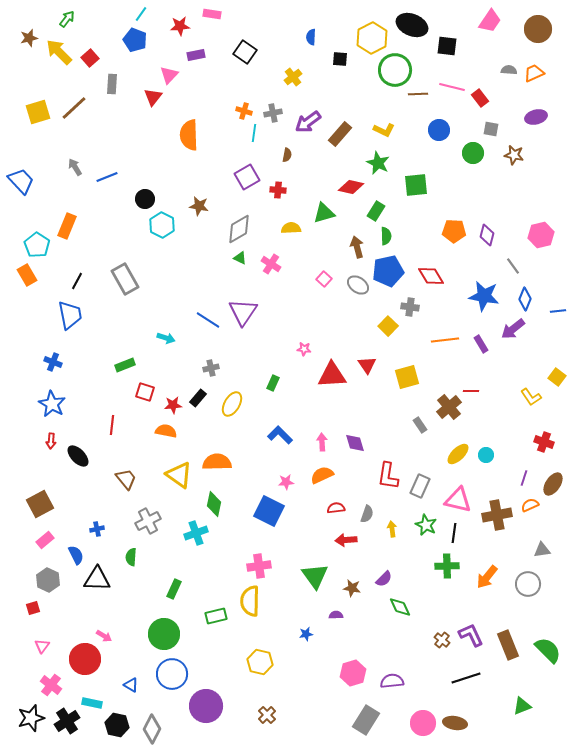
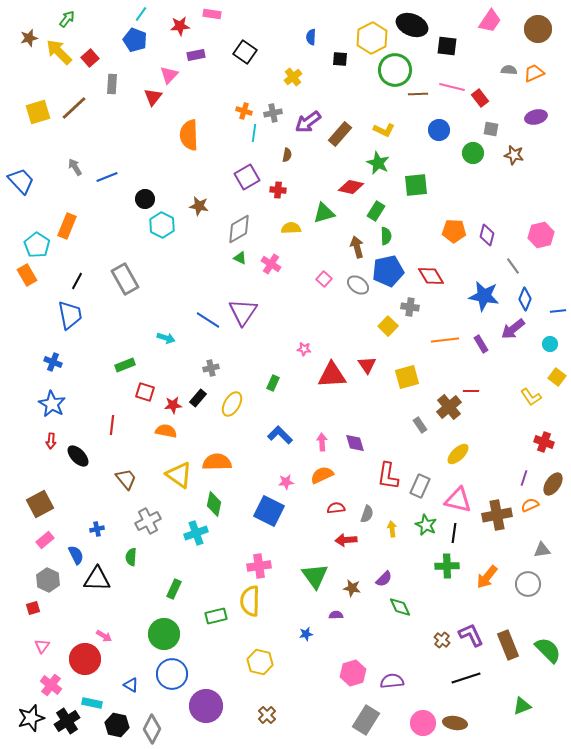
cyan circle at (486, 455): moved 64 px right, 111 px up
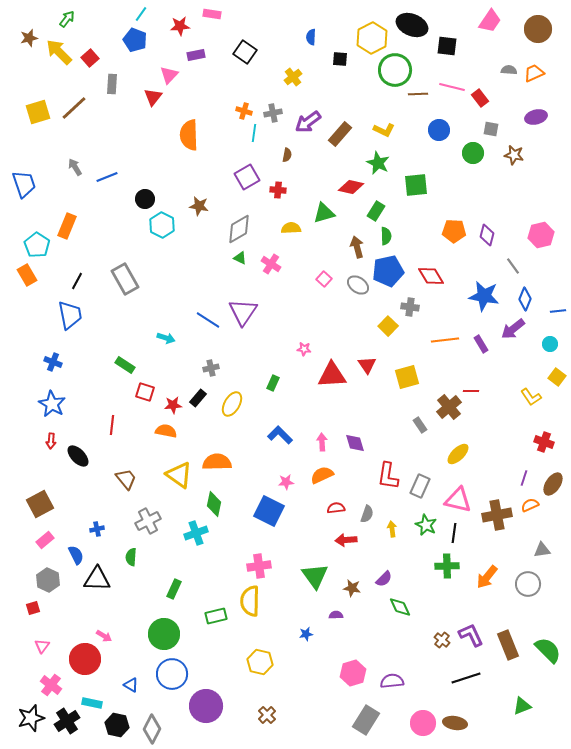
blue trapezoid at (21, 181): moved 3 px right, 3 px down; rotated 24 degrees clockwise
green rectangle at (125, 365): rotated 54 degrees clockwise
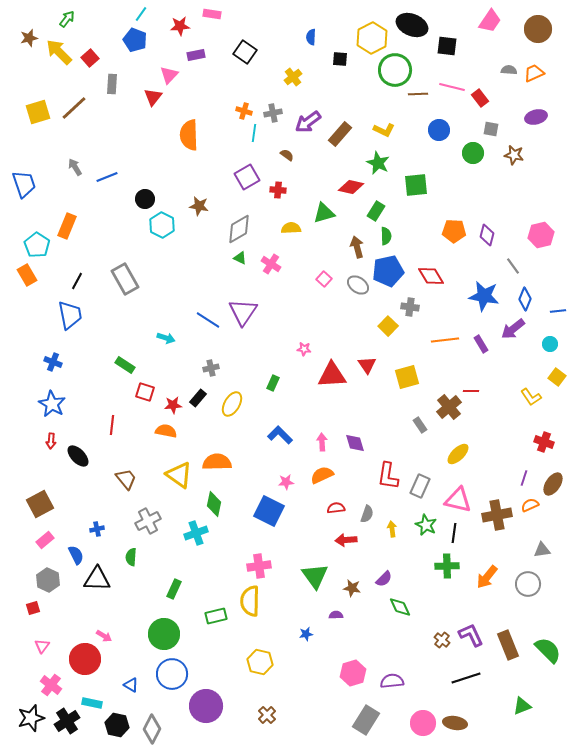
brown semicircle at (287, 155): rotated 64 degrees counterclockwise
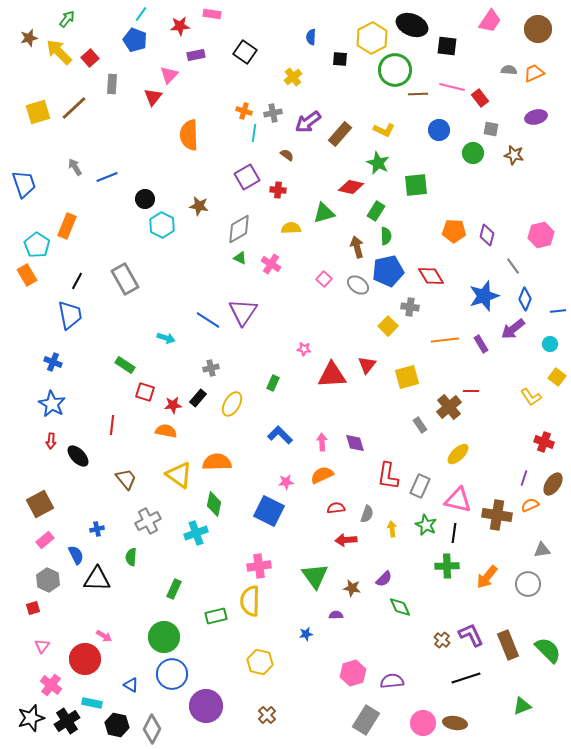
blue star at (484, 296): rotated 28 degrees counterclockwise
red triangle at (367, 365): rotated 12 degrees clockwise
brown cross at (497, 515): rotated 20 degrees clockwise
green circle at (164, 634): moved 3 px down
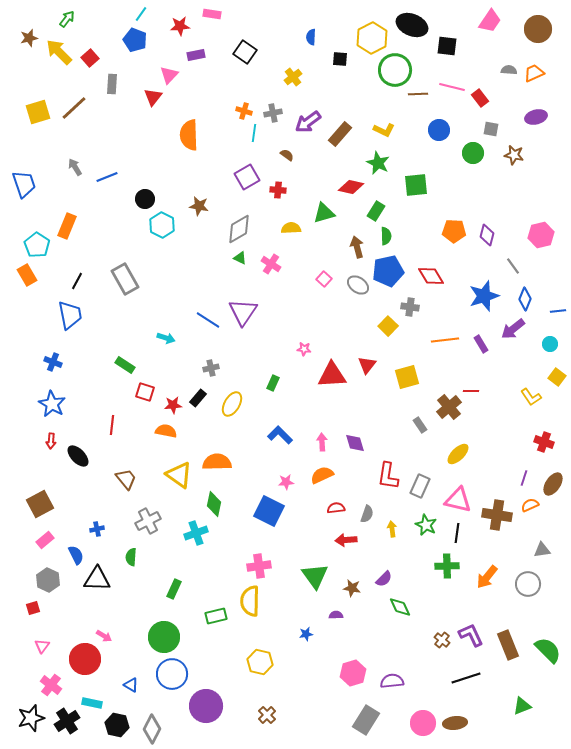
black line at (454, 533): moved 3 px right
brown ellipse at (455, 723): rotated 15 degrees counterclockwise
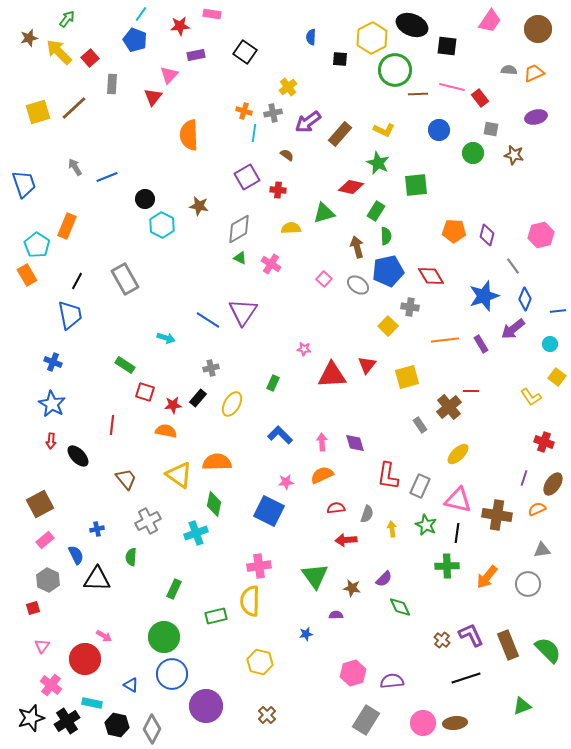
yellow cross at (293, 77): moved 5 px left, 10 px down
orange semicircle at (530, 505): moved 7 px right, 4 px down
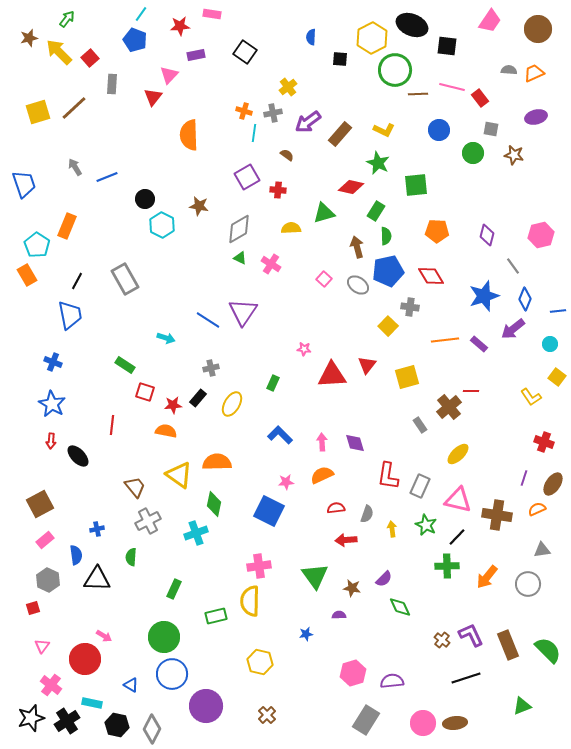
orange pentagon at (454, 231): moved 17 px left
purple rectangle at (481, 344): moved 2 px left; rotated 18 degrees counterclockwise
brown trapezoid at (126, 479): moved 9 px right, 8 px down
black line at (457, 533): moved 4 px down; rotated 36 degrees clockwise
blue semicircle at (76, 555): rotated 18 degrees clockwise
purple semicircle at (336, 615): moved 3 px right
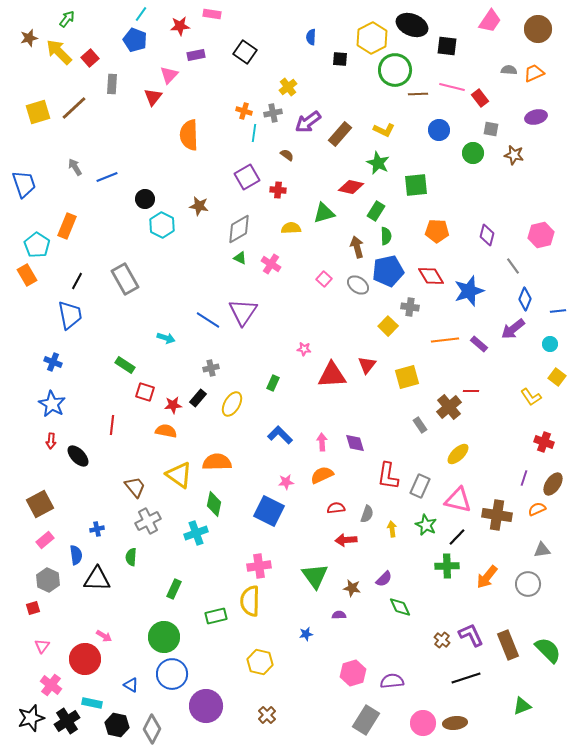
blue star at (484, 296): moved 15 px left, 5 px up
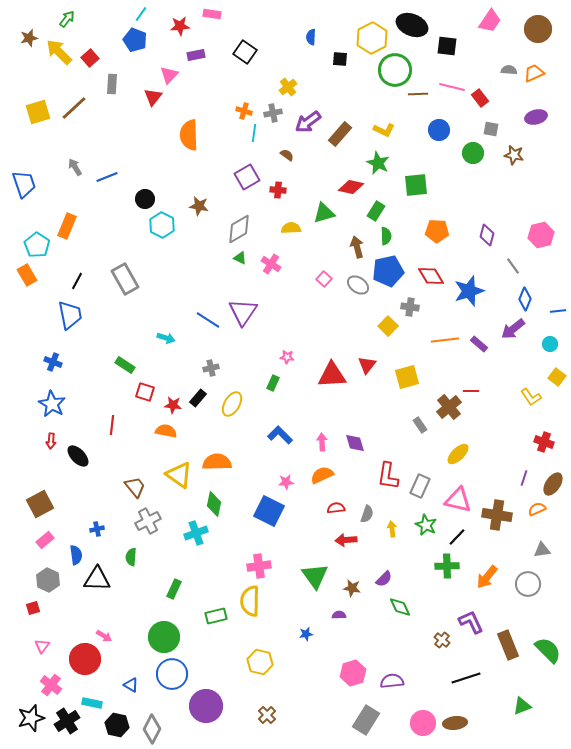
pink star at (304, 349): moved 17 px left, 8 px down
red star at (173, 405): rotated 12 degrees clockwise
purple L-shape at (471, 635): moved 13 px up
